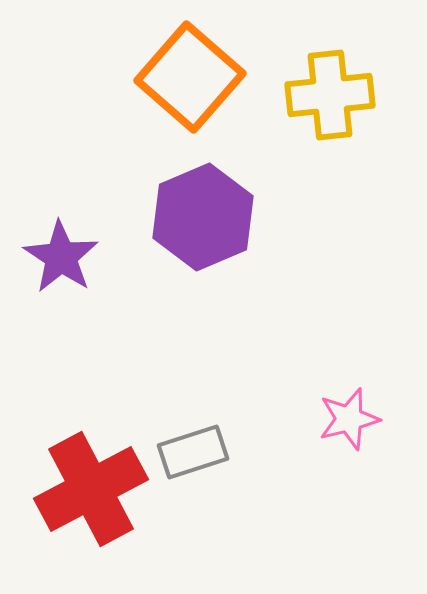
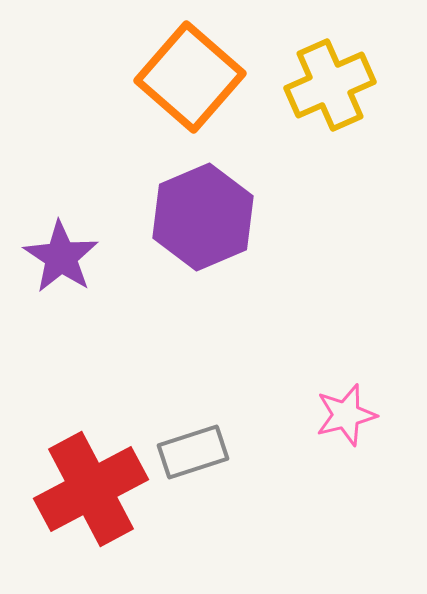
yellow cross: moved 10 px up; rotated 18 degrees counterclockwise
pink star: moved 3 px left, 4 px up
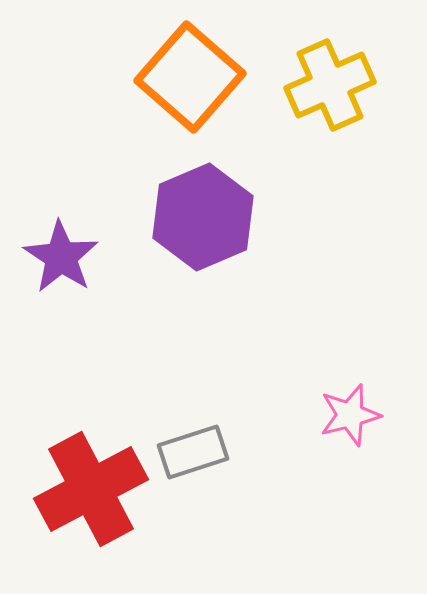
pink star: moved 4 px right
